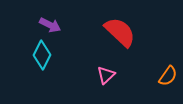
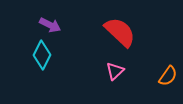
pink triangle: moved 9 px right, 4 px up
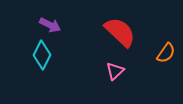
orange semicircle: moved 2 px left, 23 px up
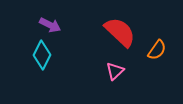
orange semicircle: moved 9 px left, 3 px up
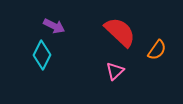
purple arrow: moved 4 px right, 1 px down
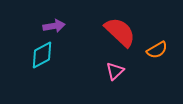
purple arrow: rotated 35 degrees counterclockwise
orange semicircle: rotated 25 degrees clockwise
cyan diamond: rotated 36 degrees clockwise
